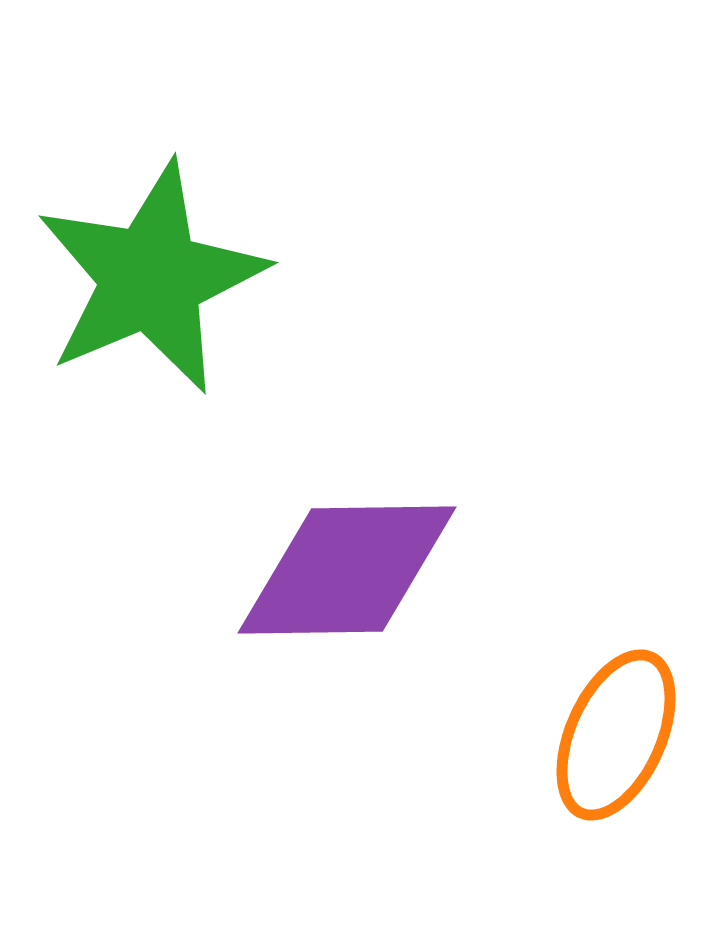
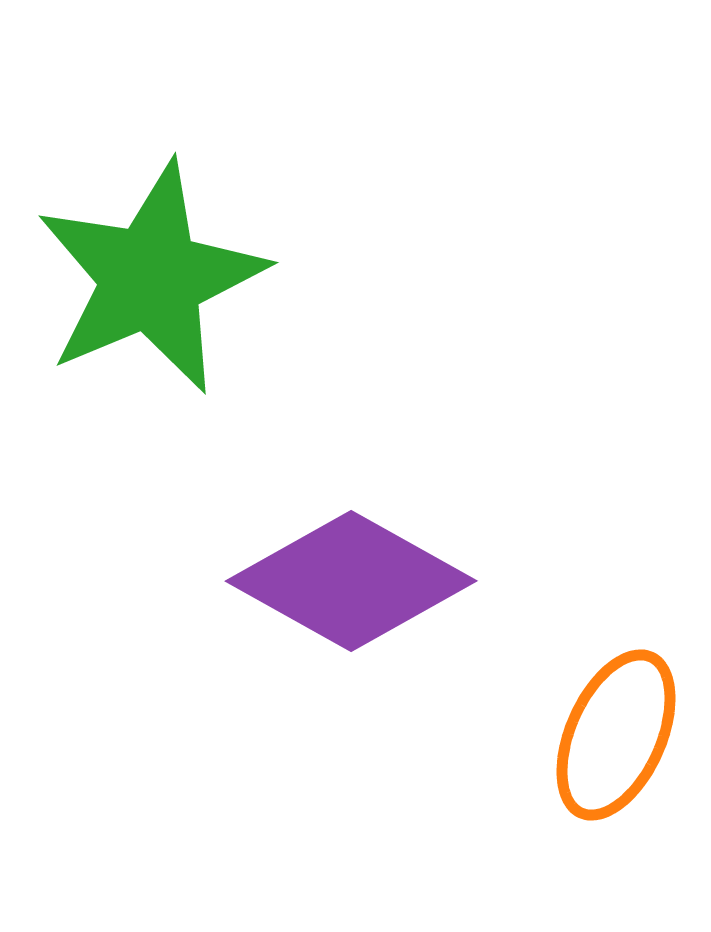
purple diamond: moved 4 px right, 11 px down; rotated 30 degrees clockwise
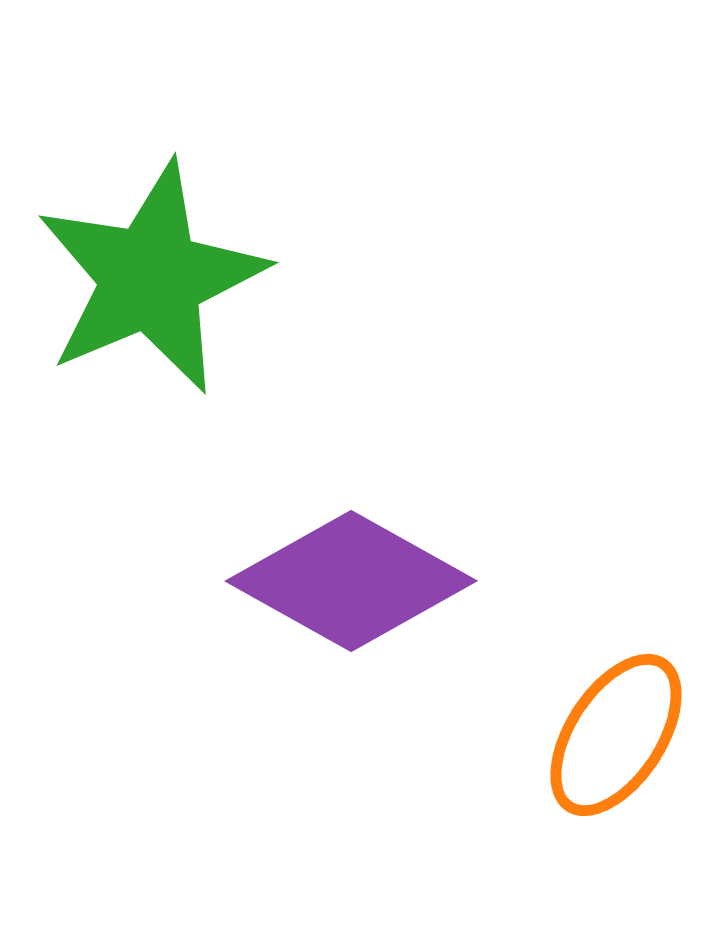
orange ellipse: rotated 9 degrees clockwise
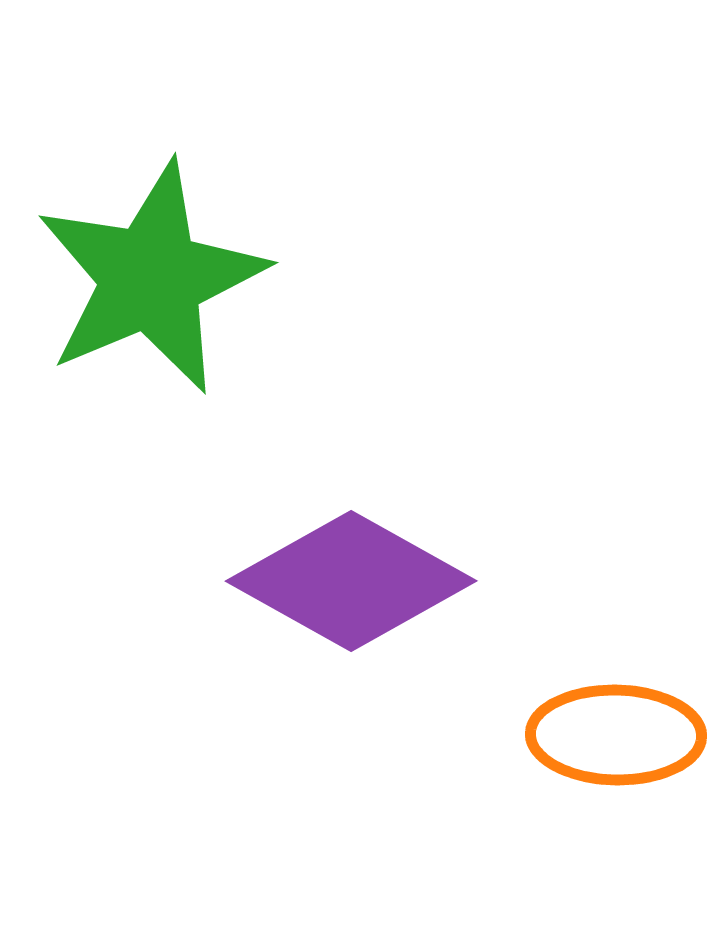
orange ellipse: rotated 58 degrees clockwise
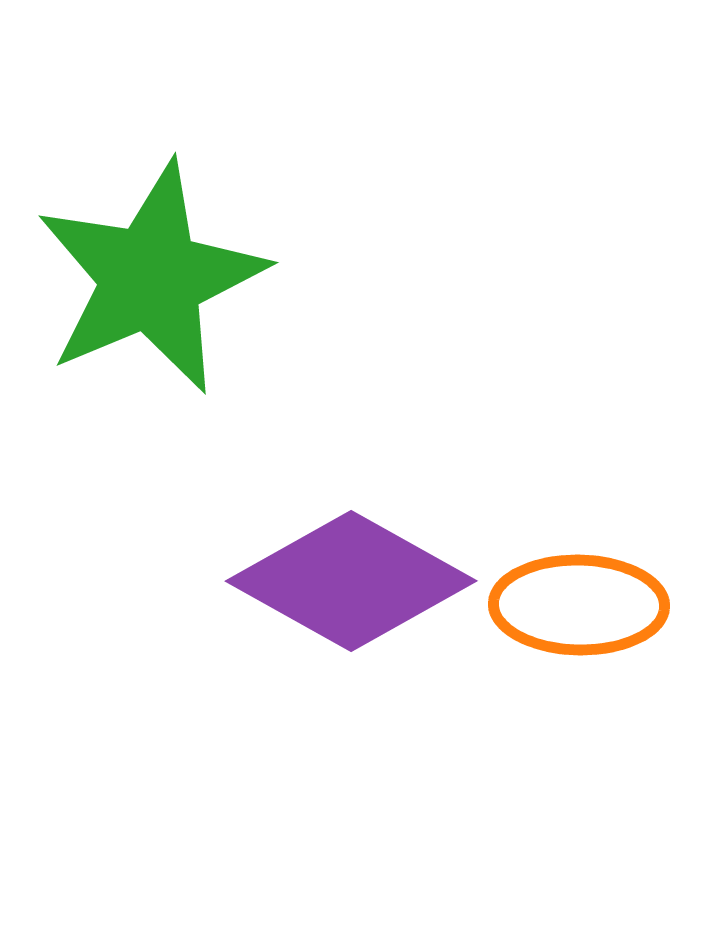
orange ellipse: moved 37 px left, 130 px up
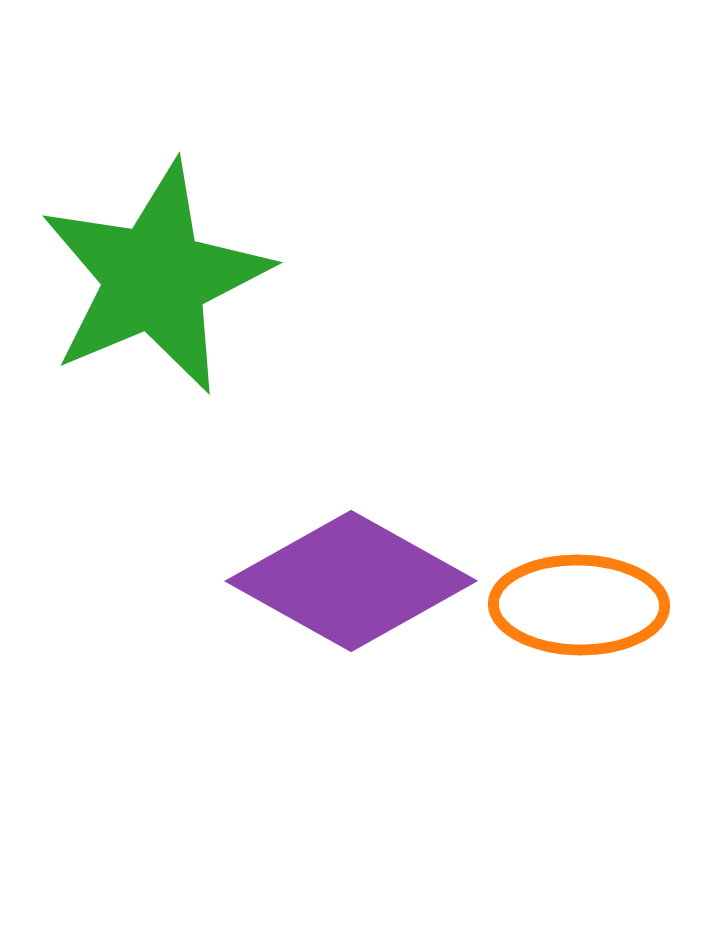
green star: moved 4 px right
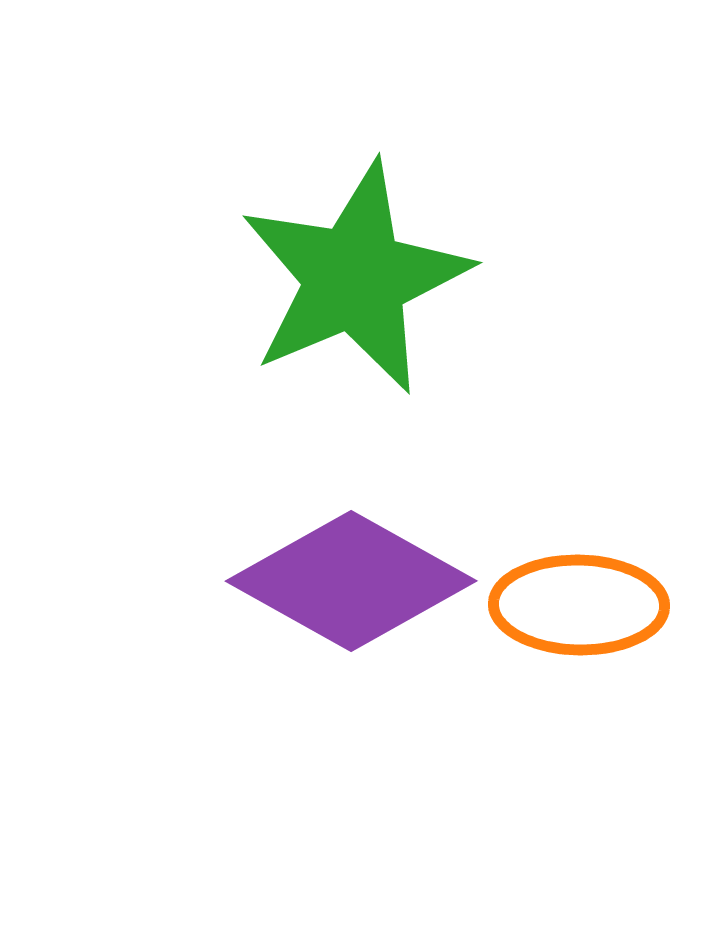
green star: moved 200 px right
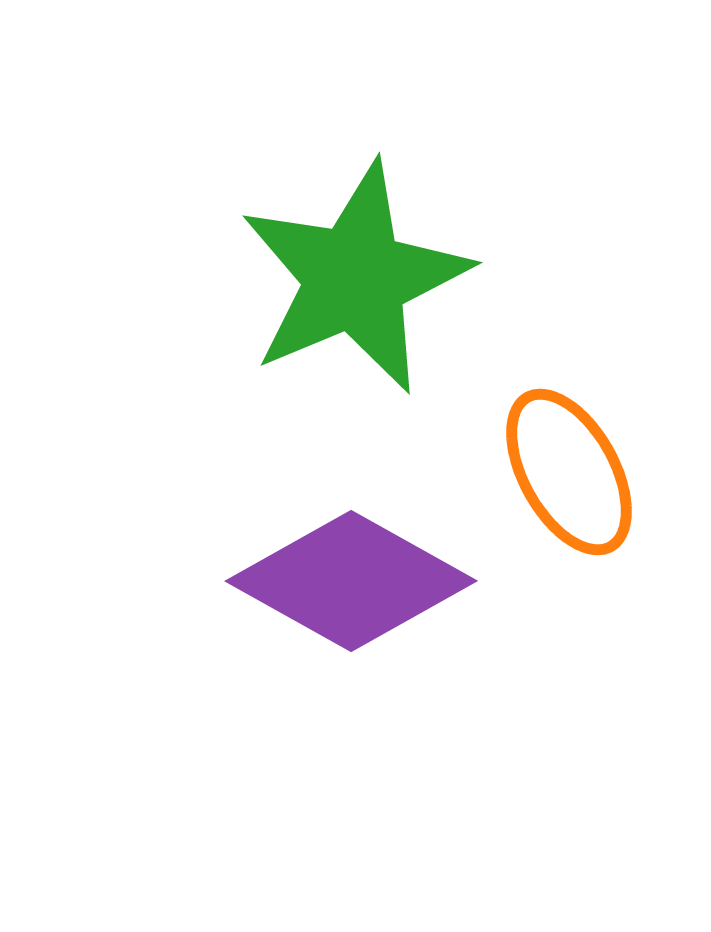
orange ellipse: moved 10 px left, 133 px up; rotated 60 degrees clockwise
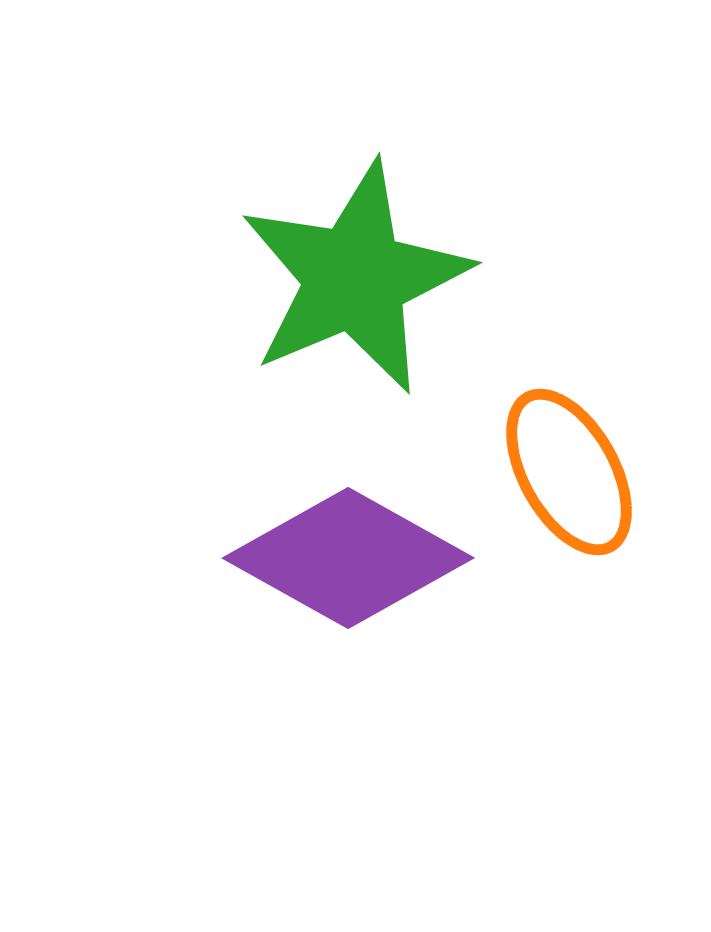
purple diamond: moved 3 px left, 23 px up
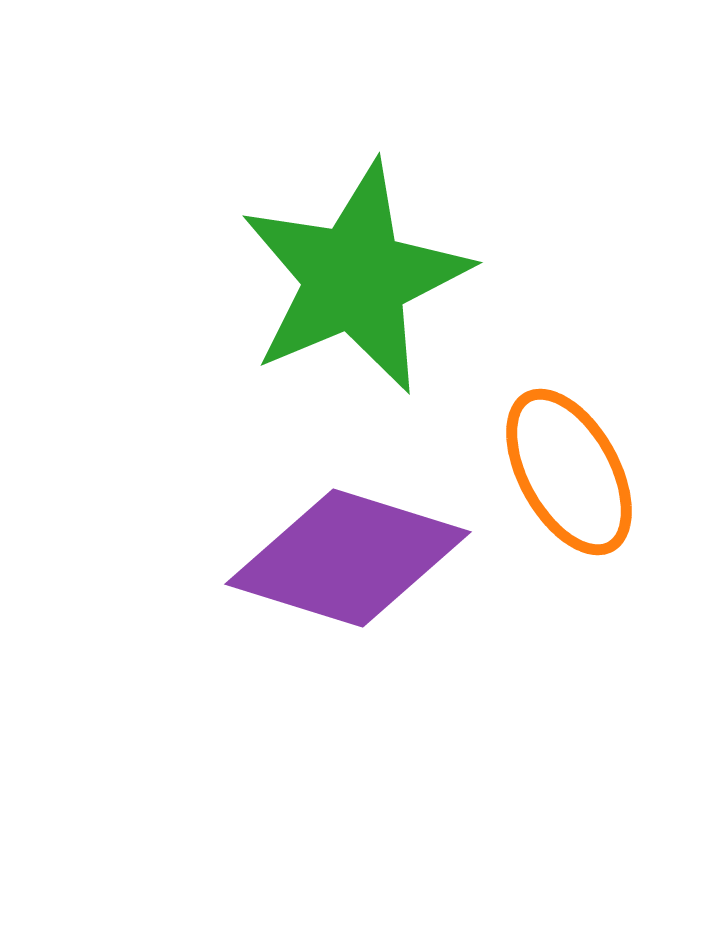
purple diamond: rotated 12 degrees counterclockwise
